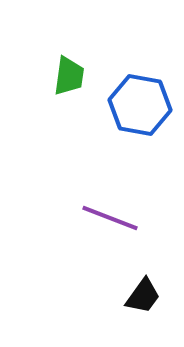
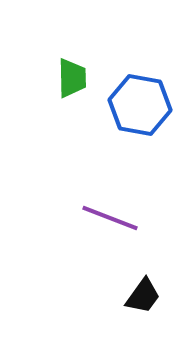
green trapezoid: moved 3 px right, 2 px down; rotated 9 degrees counterclockwise
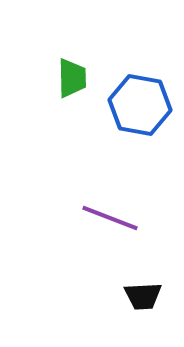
black trapezoid: rotated 51 degrees clockwise
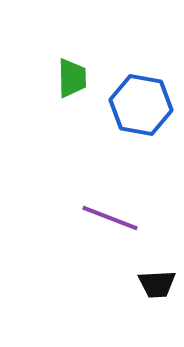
blue hexagon: moved 1 px right
black trapezoid: moved 14 px right, 12 px up
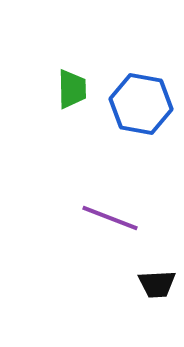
green trapezoid: moved 11 px down
blue hexagon: moved 1 px up
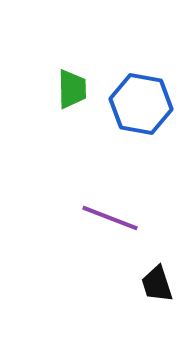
black trapezoid: rotated 75 degrees clockwise
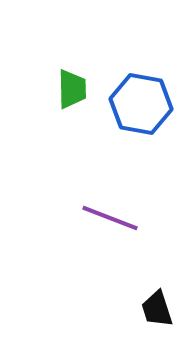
black trapezoid: moved 25 px down
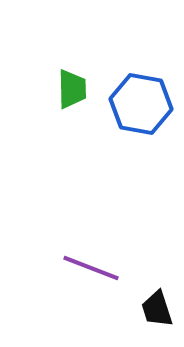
purple line: moved 19 px left, 50 px down
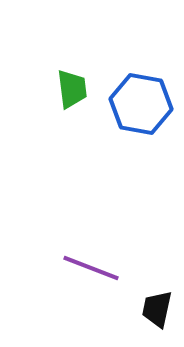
green trapezoid: rotated 6 degrees counterclockwise
black trapezoid: rotated 30 degrees clockwise
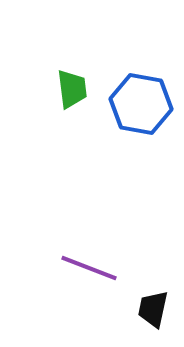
purple line: moved 2 px left
black trapezoid: moved 4 px left
